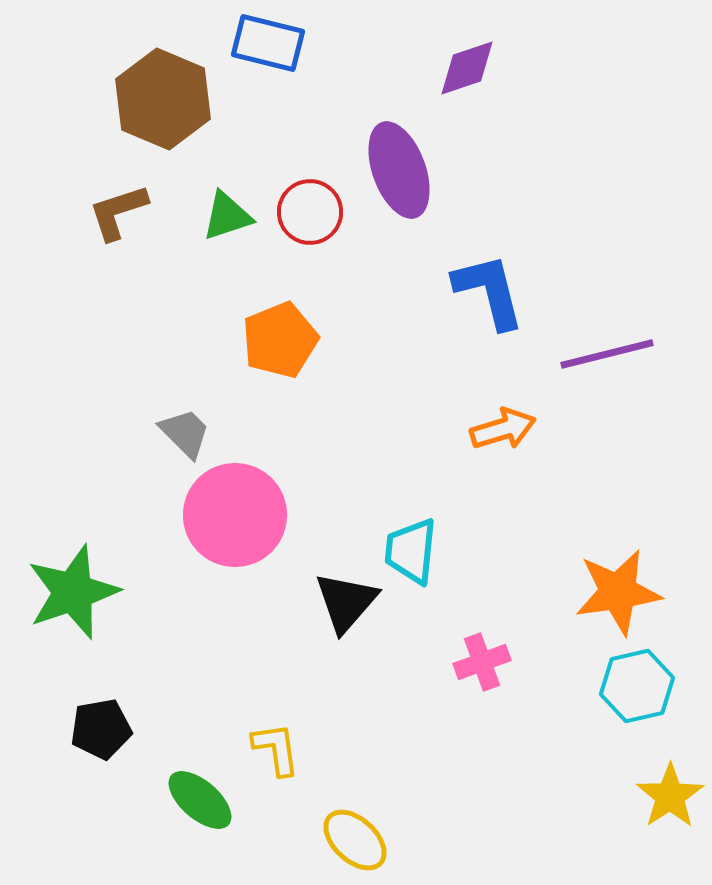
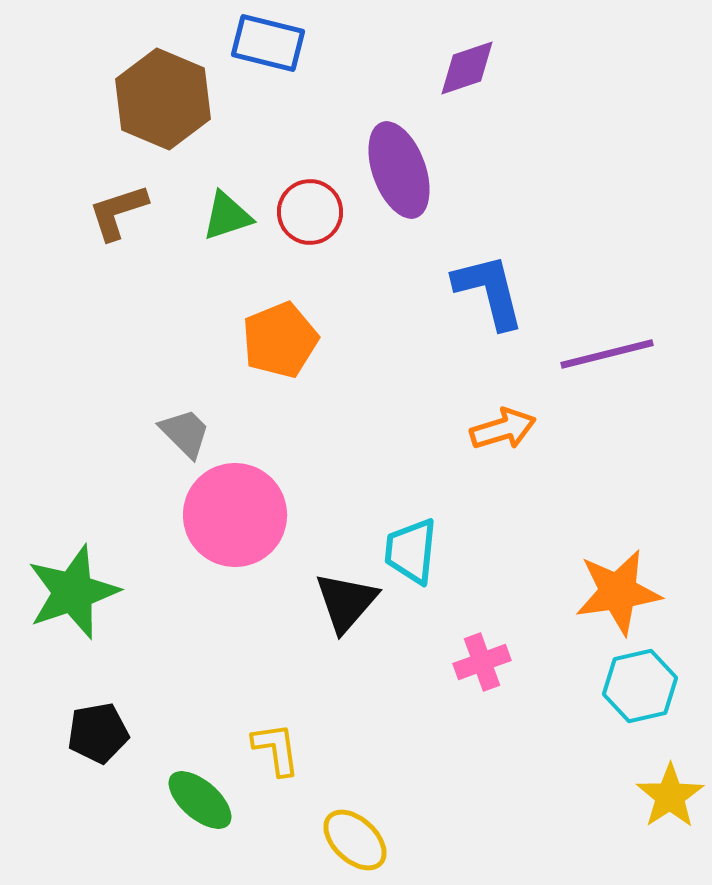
cyan hexagon: moved 3 px right
black pentagon: moved 3 px left, 4 px down
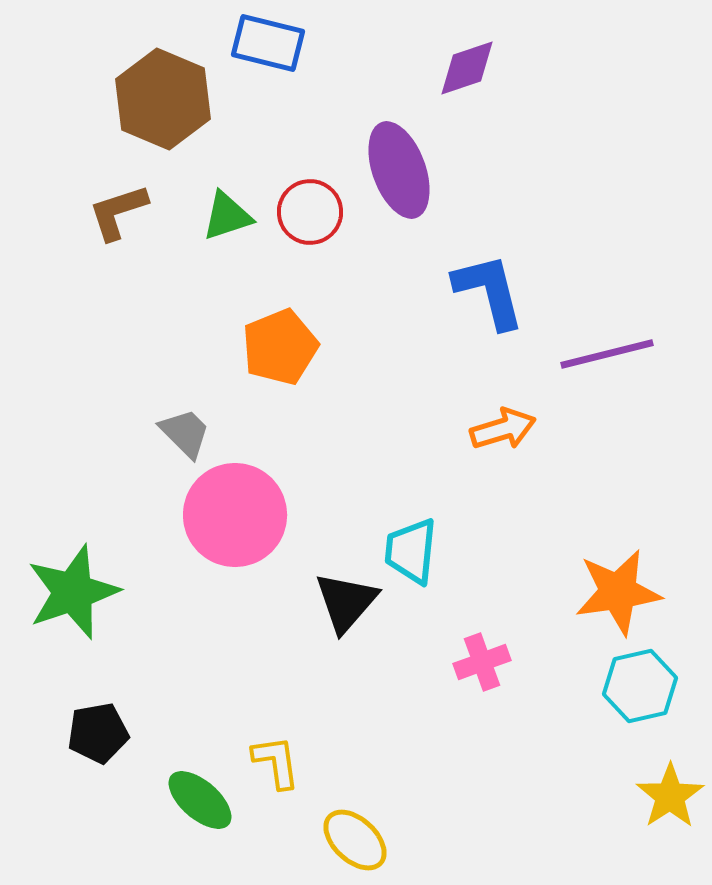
orange pentagon: moved 7 px down
yellow L-shape: moved 13 px down
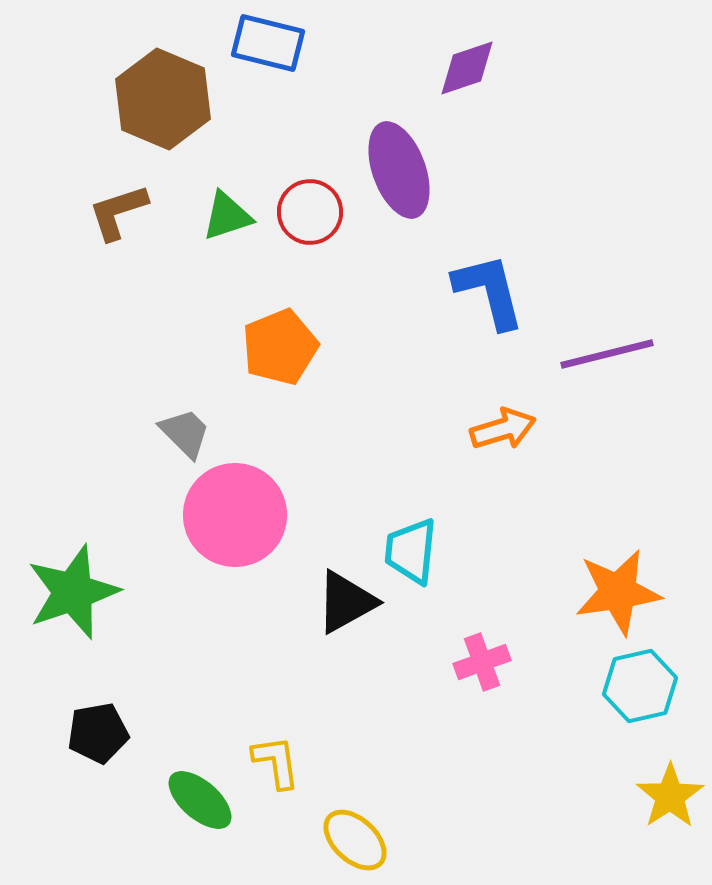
black triangle: rotated 20 degrees clockwise
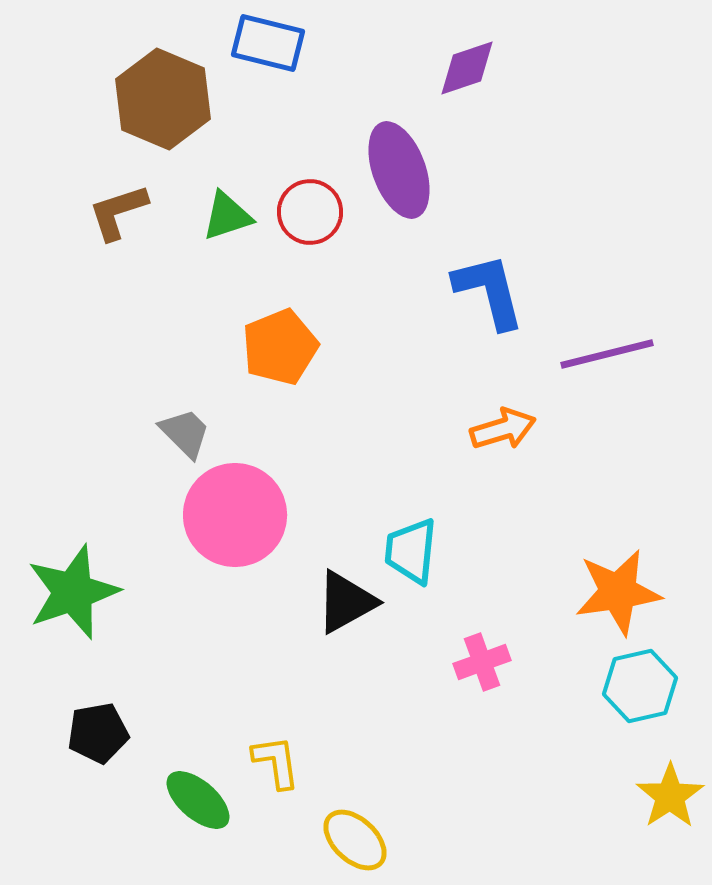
green ellipse: moved 2 px left
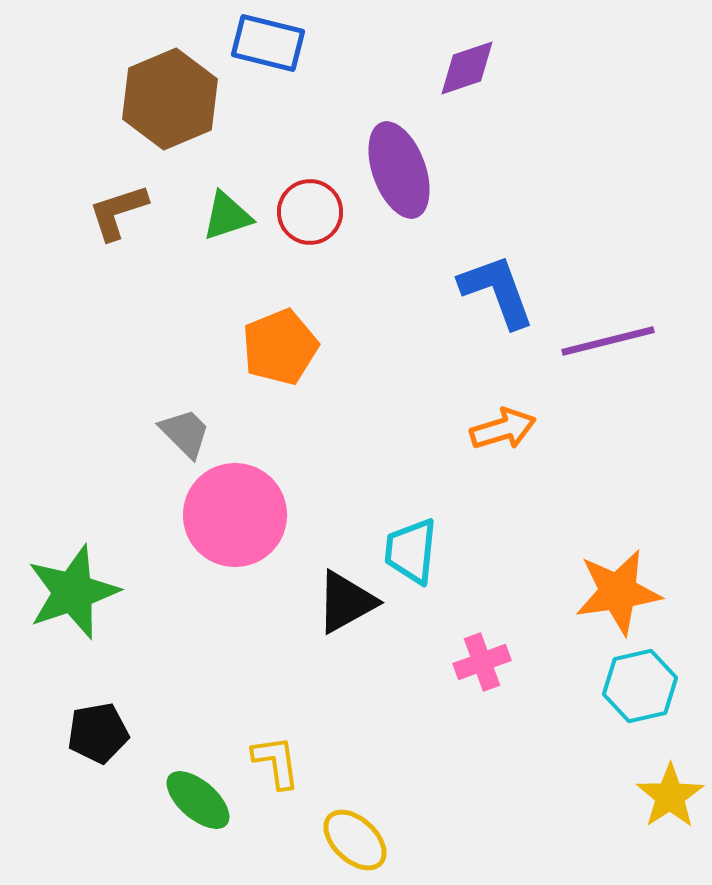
brown hexagon: moved 7 px right; rotated 14 degrees clockwise
blue L-shape: moved 8 px right; rotated 6 degrees counterclockwise
purple line: moved 1 px right, 13 px up
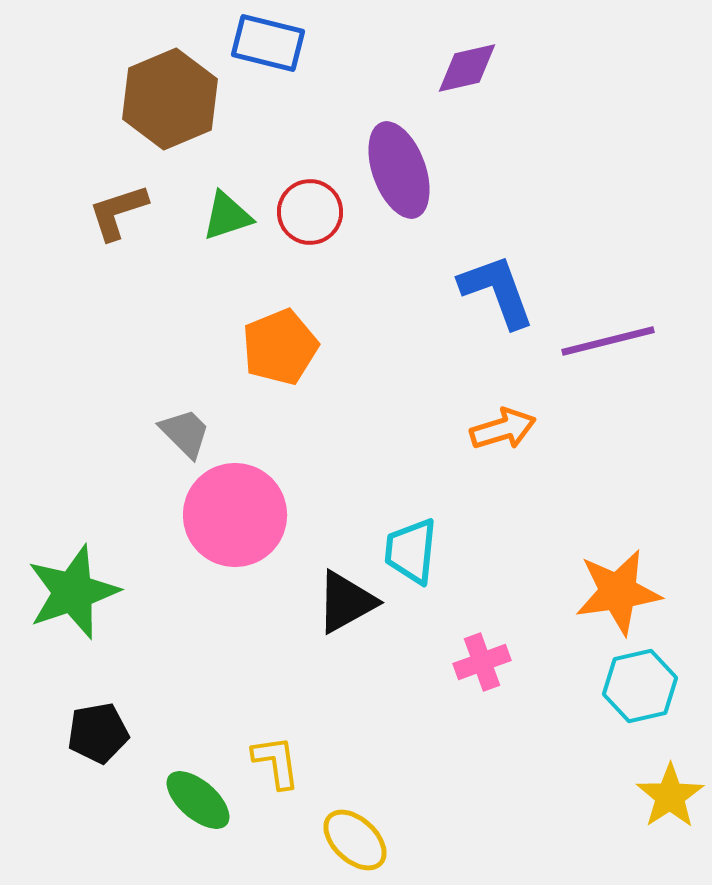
purple diamond: rotated 6 degrees clockwise
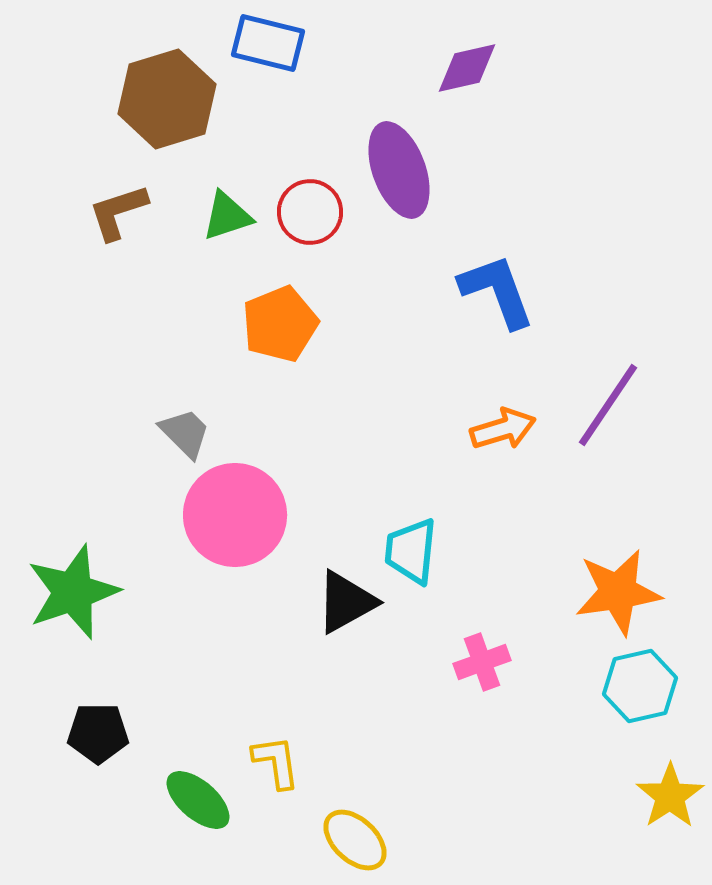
brown hexagon: moved 3 px left; rotated 6 degrees clockwise
purple line: moved 64 px down; rotated 42 degrees counterclockwise
orange pentagon: moved 23 px up
black pentagon: rotated 10 degrees clockwise
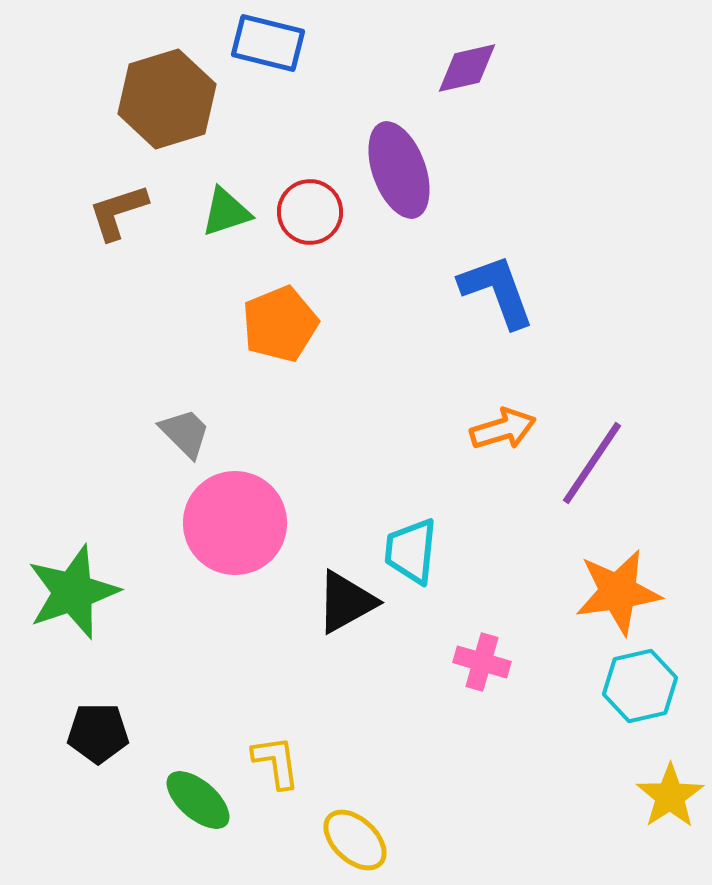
green triangle: moved 1 px left, 4 px up
purple line: moved 16 px left, 58 px down
pink circle: moved 8 px down
pink cross: rotated 36 degrees clockwise
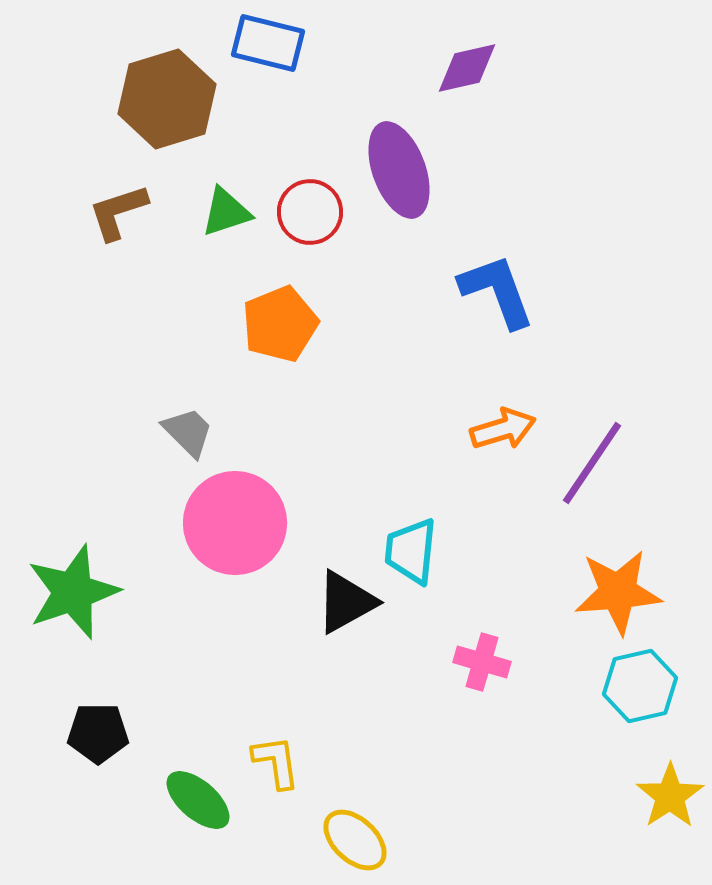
gray trapezoid: moved 3 px right, 1 px up
orange star: rotated 4 degrees clockwise
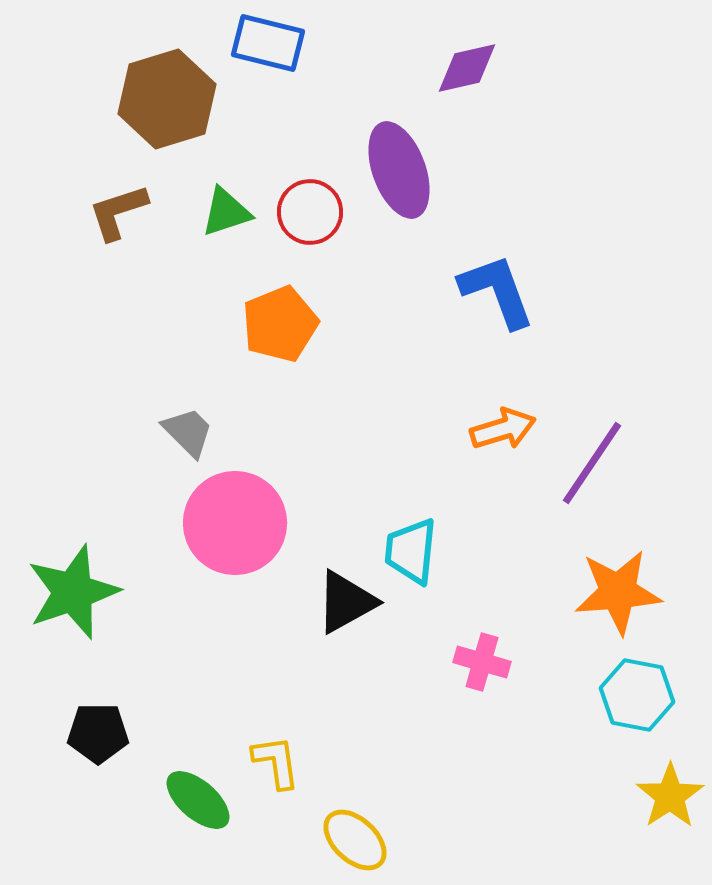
cyan hexagon: moved 3 px left, 9 px down; rotated 24 degrees clockwise
